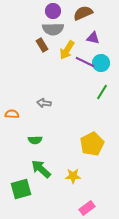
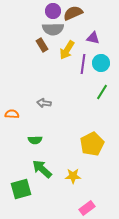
brown semicircle: moved 10 px left
purple line: moved 2 px left, 2 px down; rotated 72 degrees clockwise
green arrow: moved 1 px right
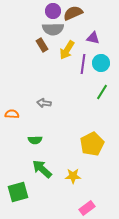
green square: moved 3 px left, 3 px down
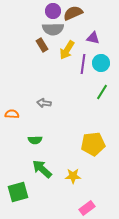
yellow pentagon: moved 1 px right; rotated 20 degrees clockwise
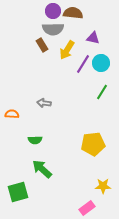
brown semicircle: rotated 30 degrees clockwise
purple line: rotated 24 degrees clockwise
yellow star: moved 30 px right, 10 px down
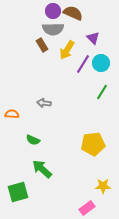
brown semicircle: rotated 18 degrees clockwise
purple triangle: rotated 32 degrees clockwise
green semicircle: moved 2 px left; rotated 24 degrees clockwise
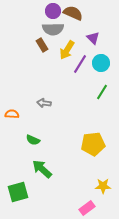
purple line: moved 3 px left
